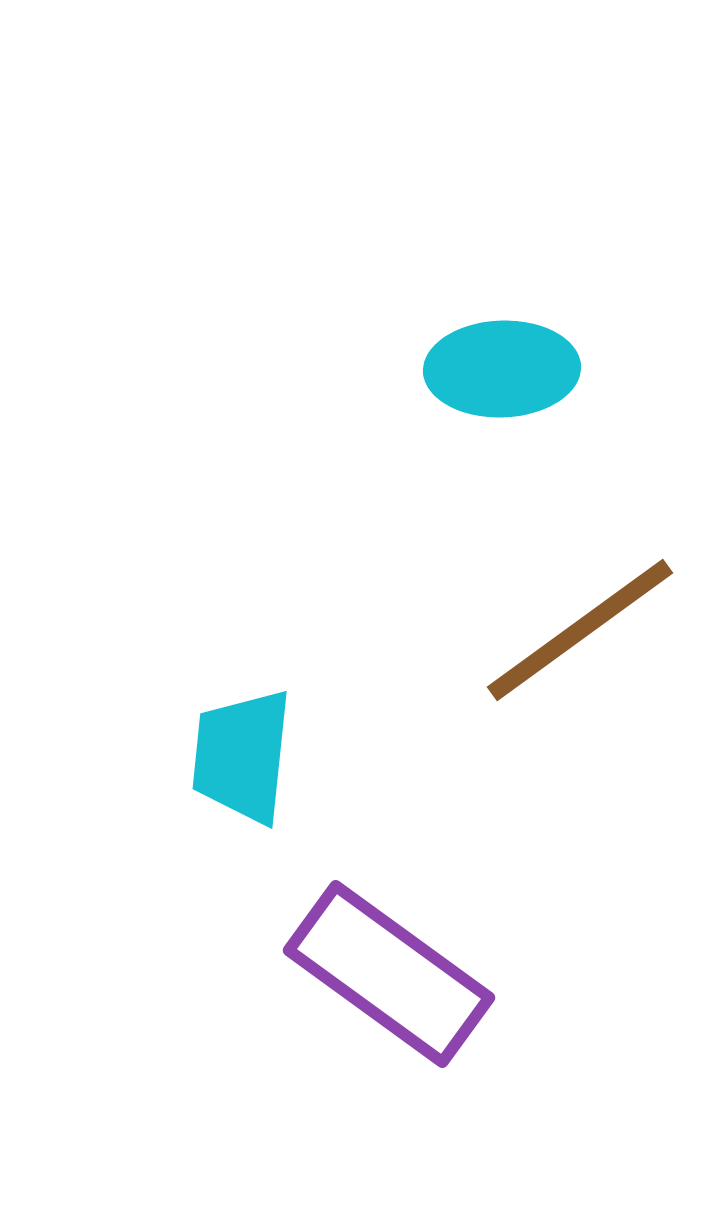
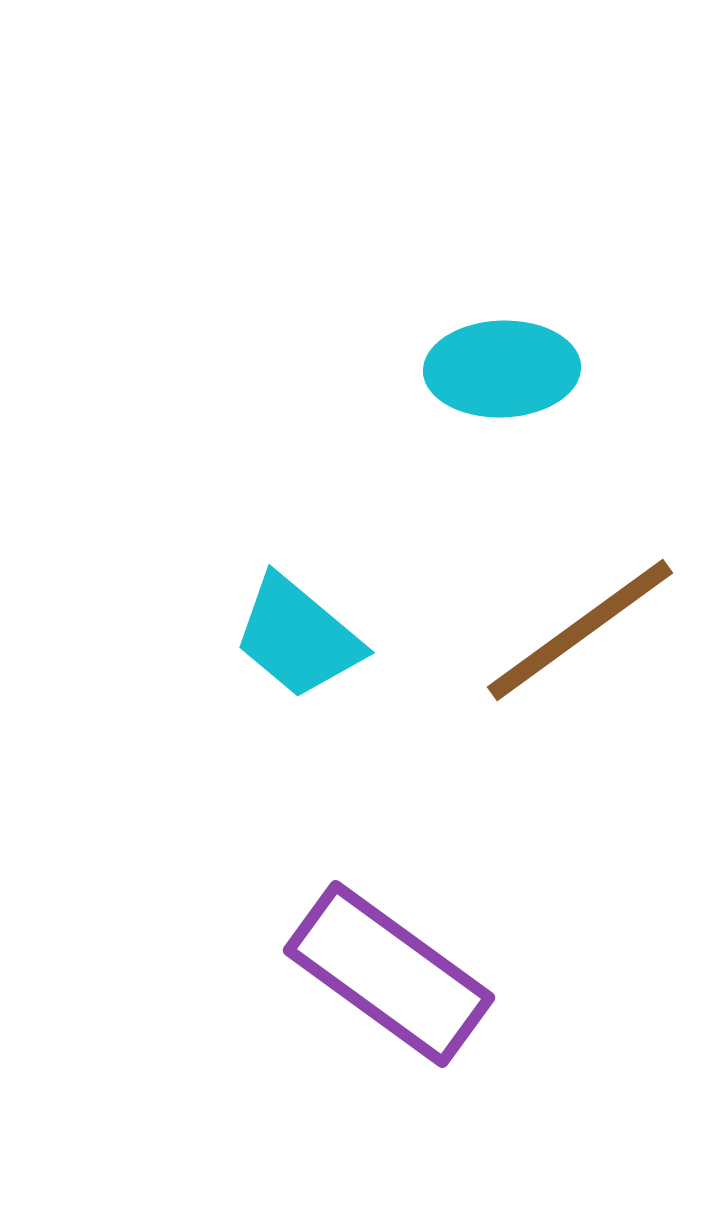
cyan trapezoid: moved 56 px right, 119 px up; rotated 56 degrees counterclockwise
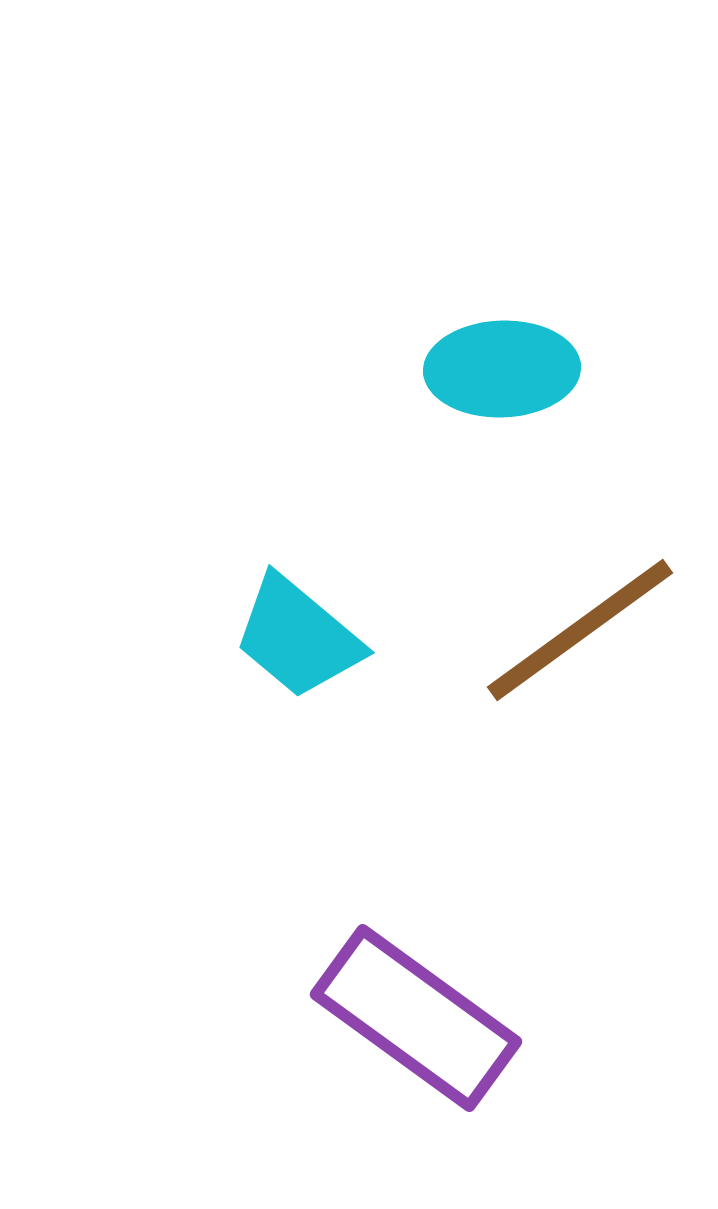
purple rectangle: moved 27 px right, 44 px down
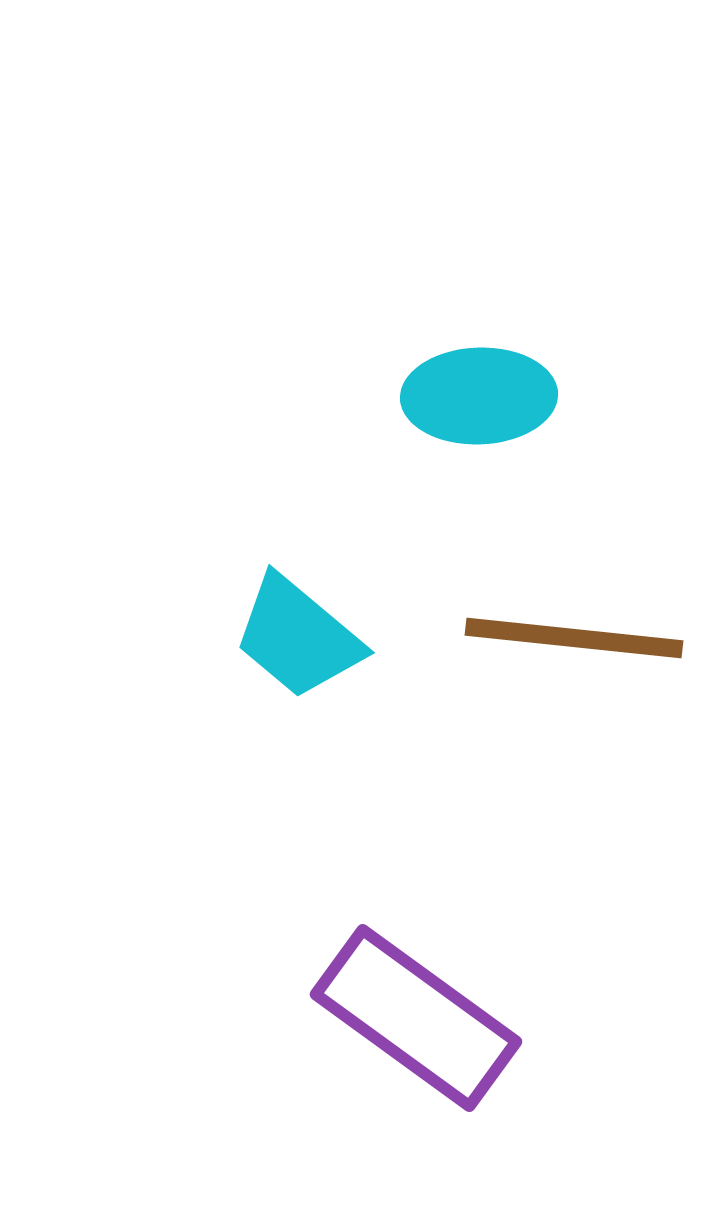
cyan ellipse: moved 23 px left, 27 px down
brown line: moved 6 px left, 8 px down; rotated 42 degrees clockwise
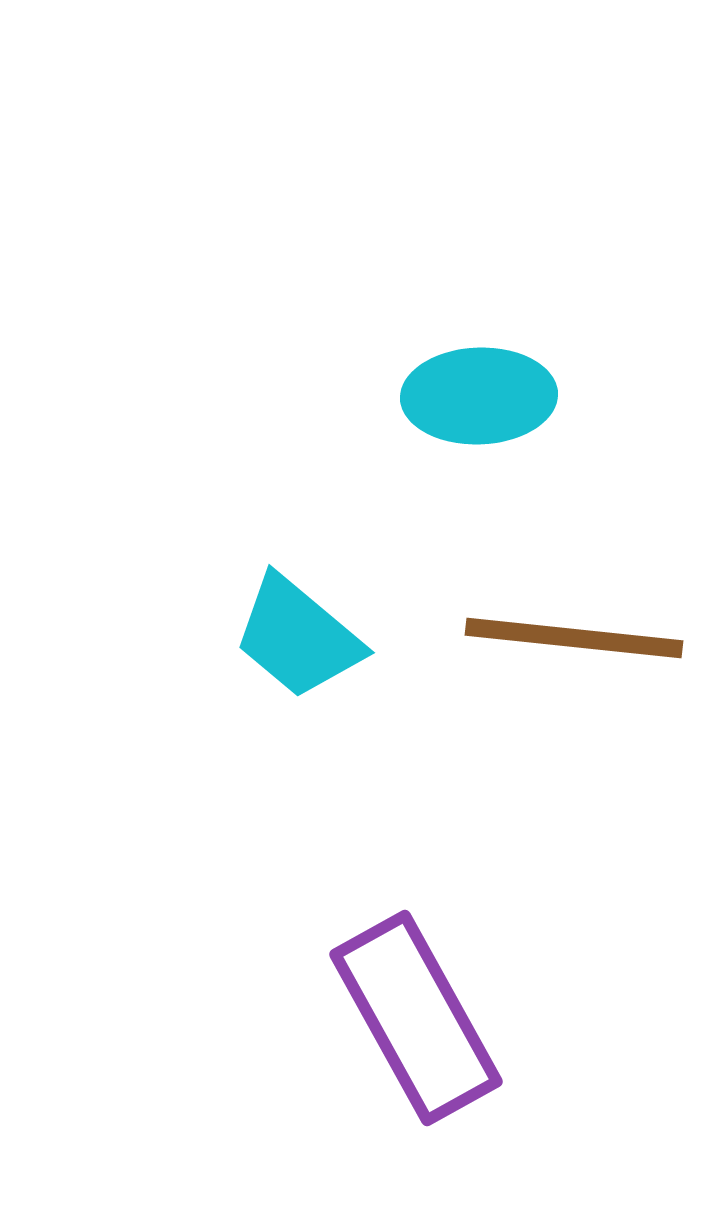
purple rectangle: rotated 25 degrees clockwise
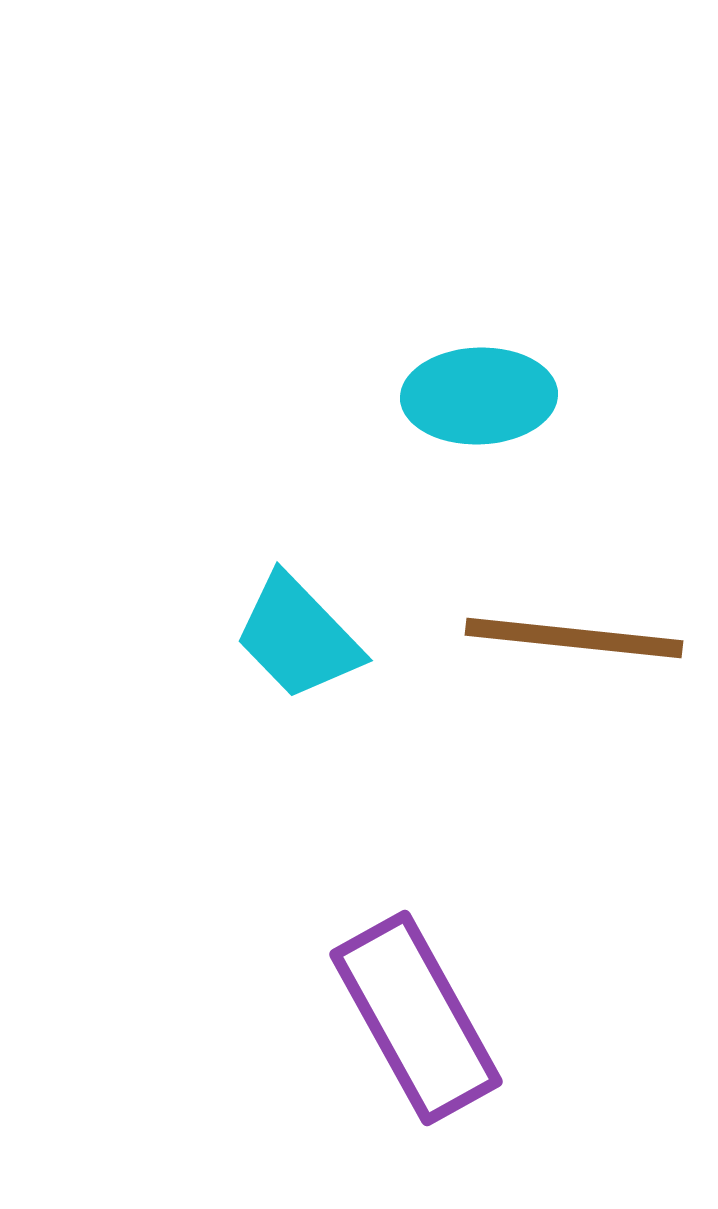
cyan trapezoid: rotated 6 degrees clockwise
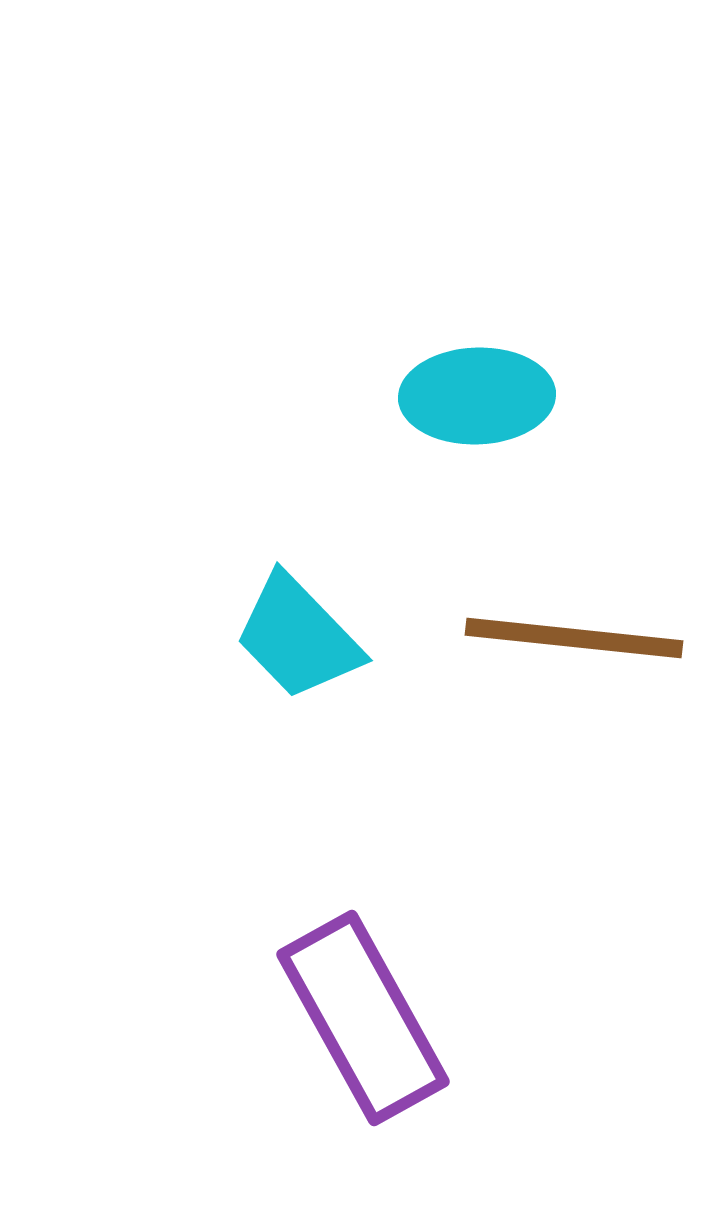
cyan ellipse: moved 2 px left
purple rectangle: moved 53 px left
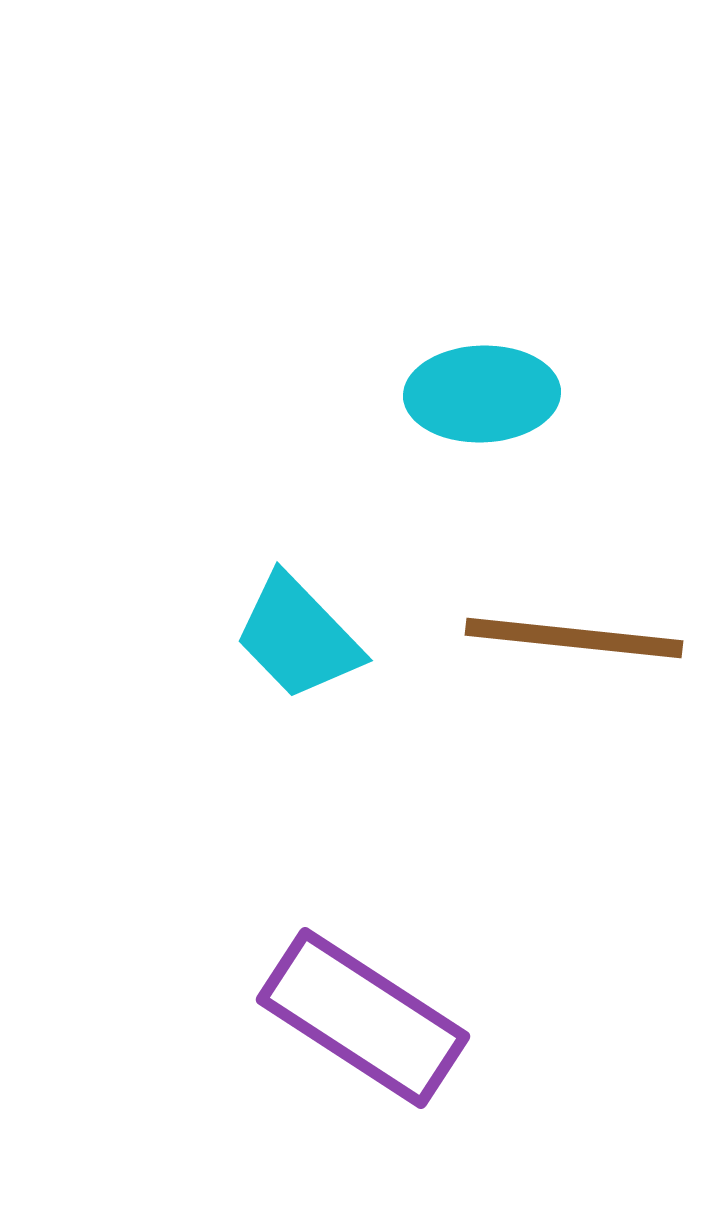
cyan ellipse: moved 5 px right, 2 px up
purple rectangle: rotated 28 degrees counterclockwise
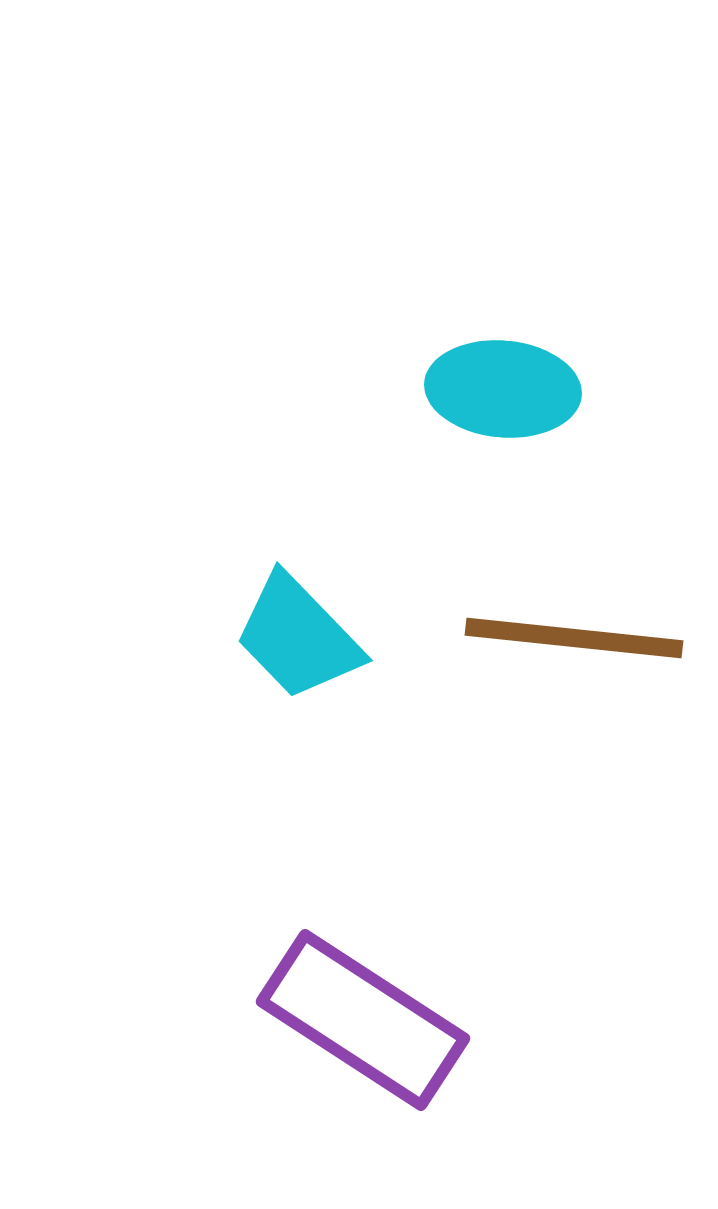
cyan ellipse: moved 21 px right, 5 px up; rotated 7 degrees clockwise
purple rectangle: moved 2 px down
